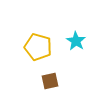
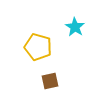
cyan star: moved 1 px left, 14 px up
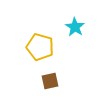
yellow pentagon: moved 2 px right
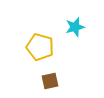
cyan star: rotated 24 degrees clockwise
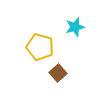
brown square: moved 8 px right, 8 px up; rotated 30 degrees counterclockwise
